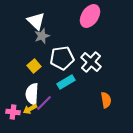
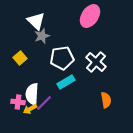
white cross: moved 5 px right
yellow square: moved 14 px left, 8 px up
pink cross: moved 5 px right, 10 px up
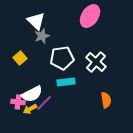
cyan rectangle: rotated 24 degrees clockwise
white semicircle: rotated 120 degrees counterclockwise
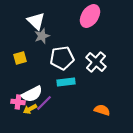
yellow square: rotated 24 degrees clockwise
orange semicircle: moved 4 px left, 10 px down; rotated 63 degrees counterclockwise
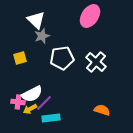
white triangle: moved 1 px up
cyan rectangle: moved 15 px left, 36 px down
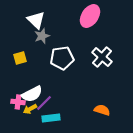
white cross: moved 6 px right, 5 px up
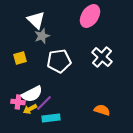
white pentagon: moved 3 px left, 3 px down
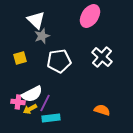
purple line: moved 1 px right; rotated 18 degrees counterclockwise
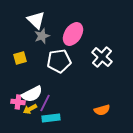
pink ellipse: moved 17 px left, 18 px down
orange semicircle: rotated 147 degrees clockwise
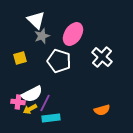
white pentagon: rotated 25 degrees clockwise
